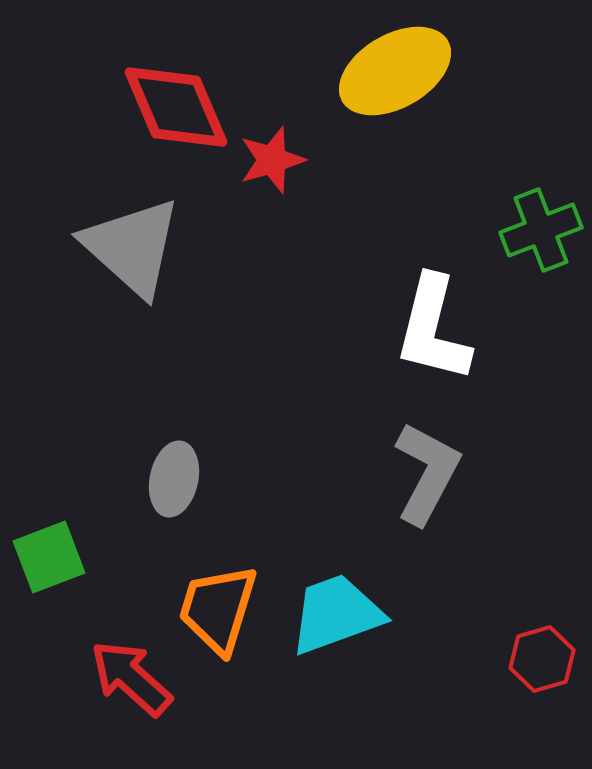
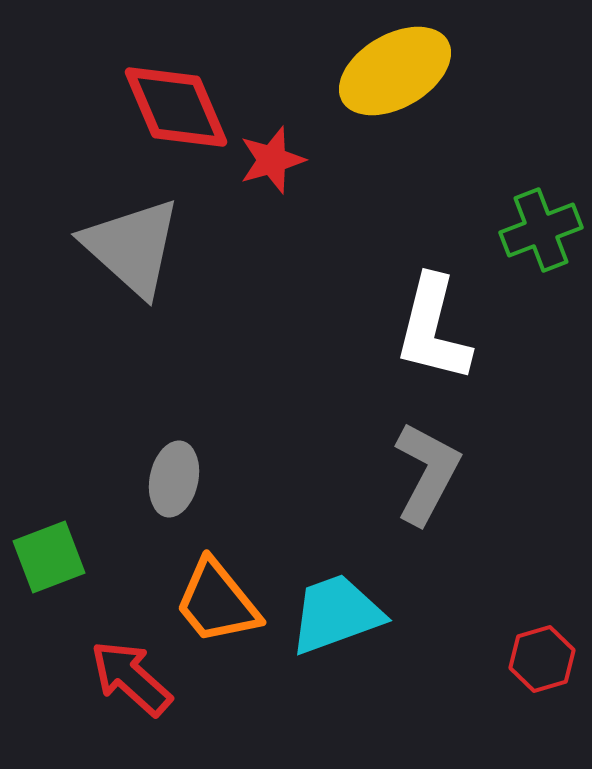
orange trapezoid: moved 1 px left, 7 px up; rotated 56 degrees counterclockwise
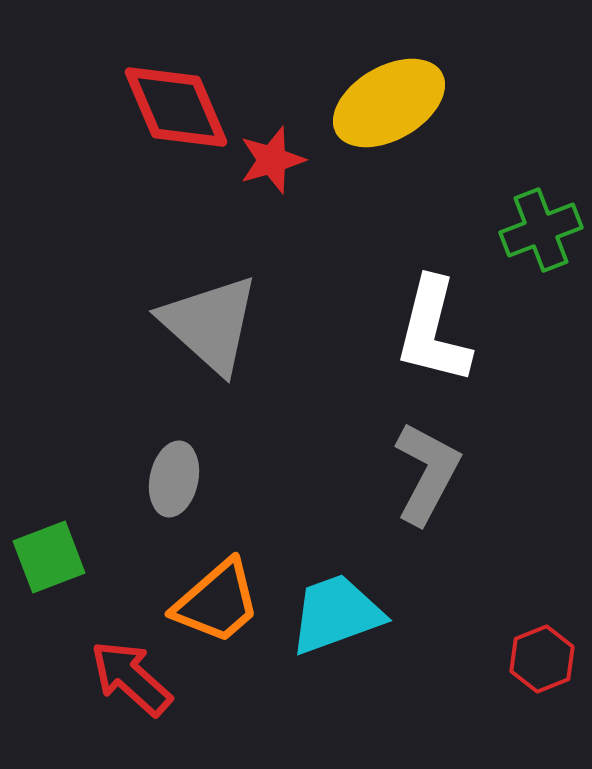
yellow ellipse: moved 6 px left, 32 px down
gray triangle: moved 78 px right, 77 px down
white L-shape: moved 2 px down
orange trapezoid: rotated 92 degrees counterclockwise
red hexagon: rotated 6 degrees counterclockwise
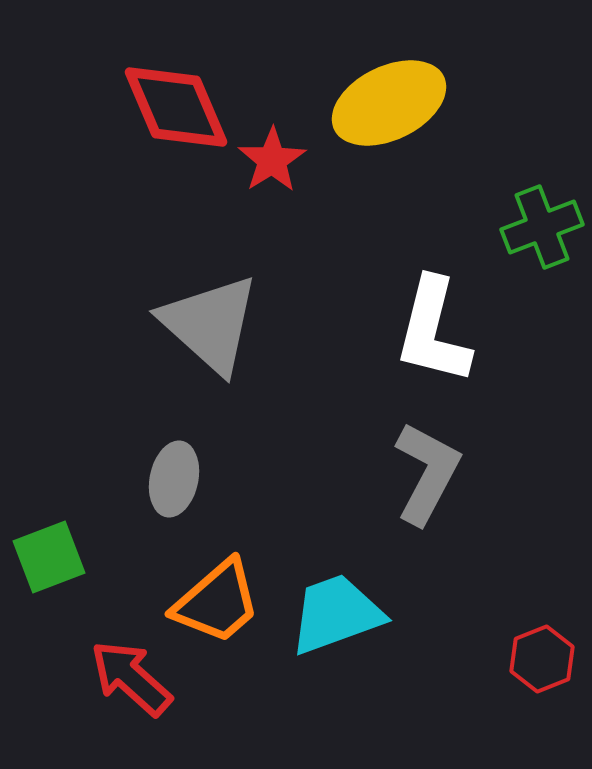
yellow ellipse: rotated 4 degrees clockwise
red star: rotated 16 degrees counterclockwise
green cross: moved 1 px right, 3 px up
